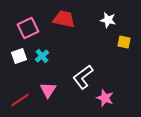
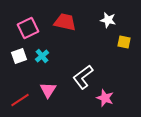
red trapezoid: moved 1 px right, 3 px down
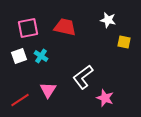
red trapezoid: moved 5 px down
pink square: rotated 15 degrees clockwise
cyan cross: moved 1 px left; rotated 16 degrees counterclockwise
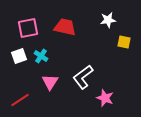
white star: rotated 21 degrees counterclockwise
pink triangle: moved 2 px right, 8 px up
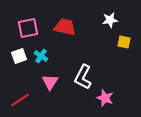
white star: moved 2 px right
white L-shape: rotated 25 degrees counterclockwise
